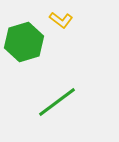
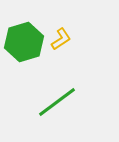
yellow L-shape: moved 19 px down; rotated 70 degrees counterclockwise
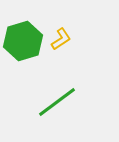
green hexagon: moved 1 px left, 1 px up
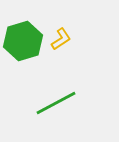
green line: moved 1 px left, 1 px down; rotated 9 degrees clockwise
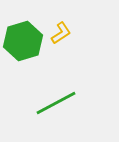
yellow L-shape: moved 6 px up
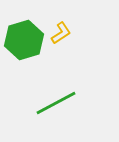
green hexagon: moved 1 px right, 1 px up
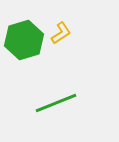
green line: rotated 6 degrees clockwise
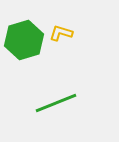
yellow L-shape: rotated 130 degrees counterclockwise
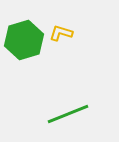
green line: moved 12 px right, 11 px down
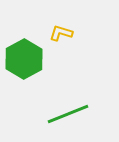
green hexagon: moved 19 px down; rotated 12 degrees counterclockwise
